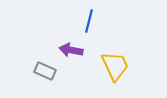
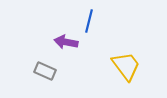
purple arrow: moved 5 px left, 8 px up
yellow trapezoid: moved 11 px right; rotated 12 degrees counterclockwise
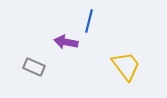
gray rectangle: moved 11 px left, 4 px up
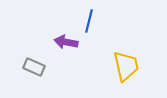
yellow trapezoid: rotated 24 degrees clockwise
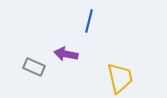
purple arrow: moved 12 px down
yellow trapezoid: moved 6 px left, 12 px down
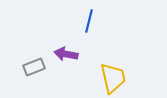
gray rectangle: rotated 45 degrees counterclockwise
yellow trapezoid: moved 7 px left
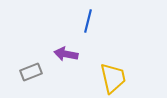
blue line: moved 1 px left
gray rectangle: moved 3 px left, 5 px down
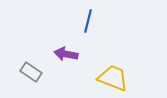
gray rectangle: rotated 55 degrees clockwise
yellow trapezoid: rotated 56 degrees counterclockwise
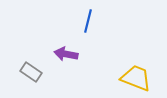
yellow trapezoid: moved 23 px right
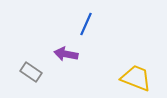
blue line: moved 2 px left, 3 px down; rotated 10 degrees clockwise
